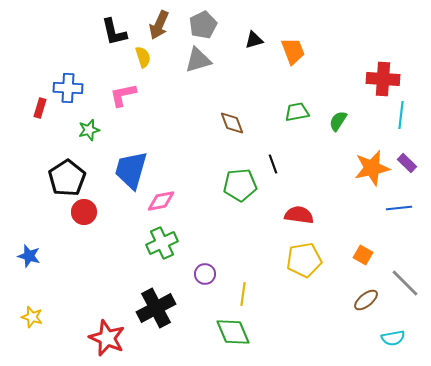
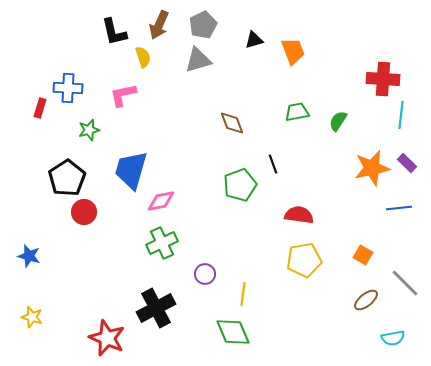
green pentagon: rotated 16 degrees counterclockwise
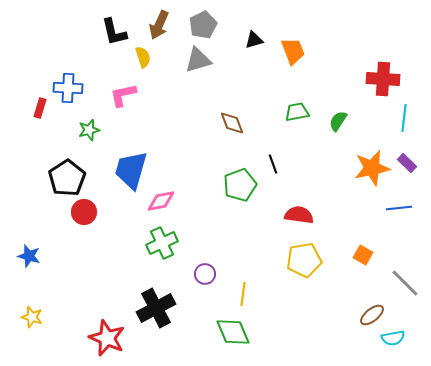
cyan line: moved 3 px right, 3 px down
brown ellipse: moved 6 px right, 15 px down
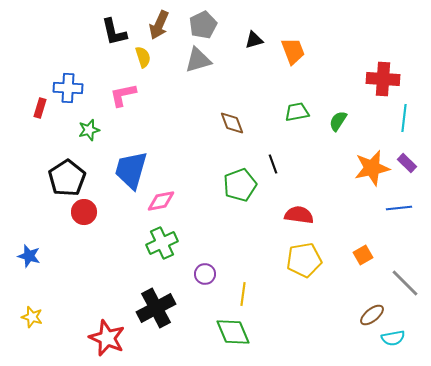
orange square: rotated 30 degrees clockwise
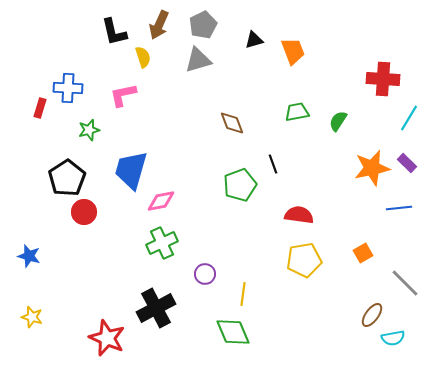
cyan line: moved 5 px right; rotated 24 degrees clockwise
orange square: moved 2 px up
brown ellipse: rotated 15 degrees counterclockwise
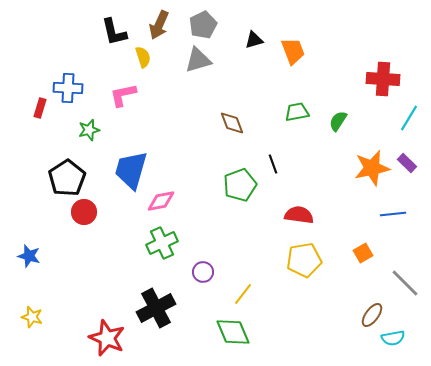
blue line: moved 6 px left, 6 px down
purple circle: moved 2 px left, 2 px up
yellow line: rotated 30 degrees clockwise
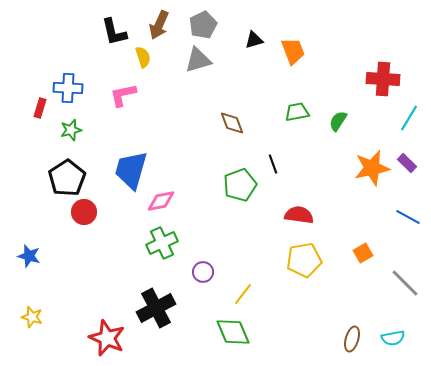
green star: moved 18 px left
blue line: moved 15 px right, 3 px down; rotated 35 degrees clockwise
brown ellipse: moved 20 px left, 24 px down; rotated 20 degrees counterclockwise
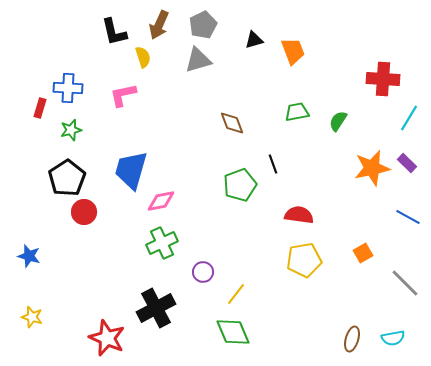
yellow line: moved 7 px left
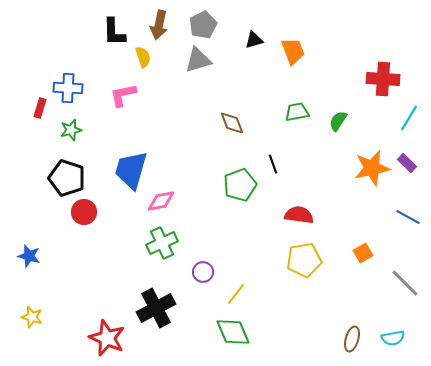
brown arrow: rotated 12 degrees counterclockwise
black L-shape: rotated 12 degrees clockwise
black pentagon: rotated 21 degrees counterclockwise
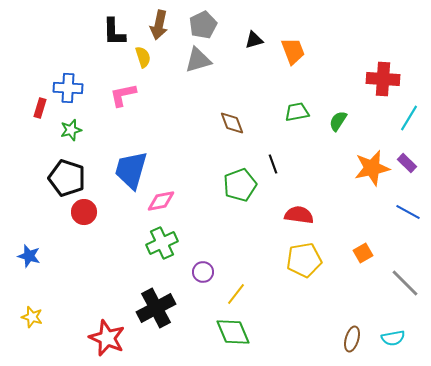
blue line: moved 5 px up
